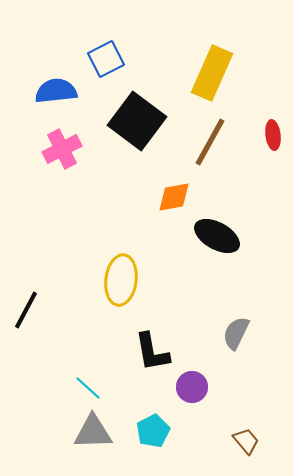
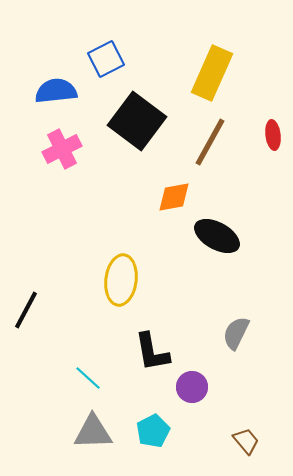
cyan line: moved 10 px up
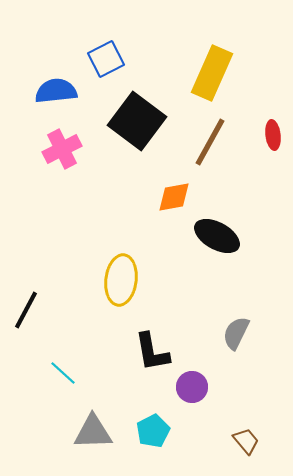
cyan line: moved 25 px left, 5 px up
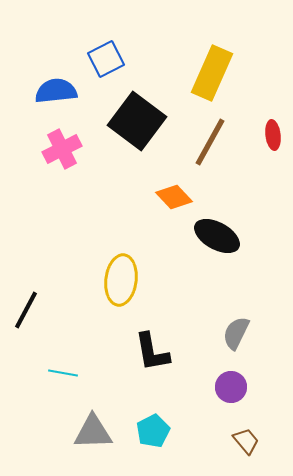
orange diamond: rotated 57 degrees clockwise
cyan line: rotated 32 degrees counterclockwise
purple circle: moved 39 px right
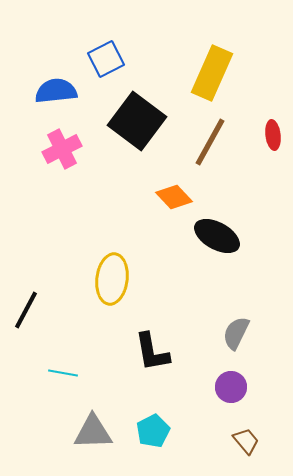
yellow ellipse: moved 9 px left, 1 px up
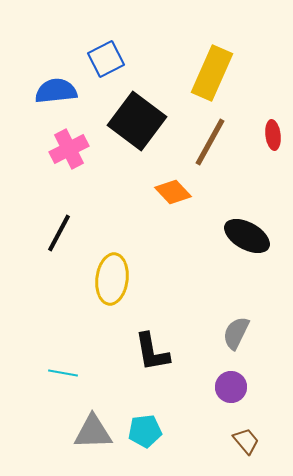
pink cross: moved 7 px right
orange diamond: moved 1 px left, 5 px up
black ellipse: moved 30 px right
black line: moved 33 px right, 77 px up
cyan pentagon: moved 8 px left; rotated 20 degrees clockwise
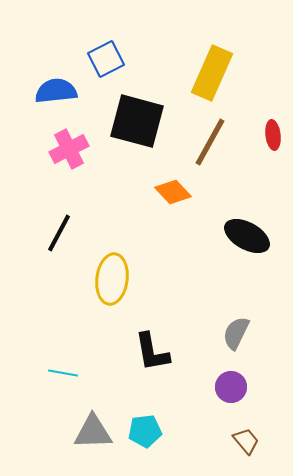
black square: rotated 22 degrees counterclockwise
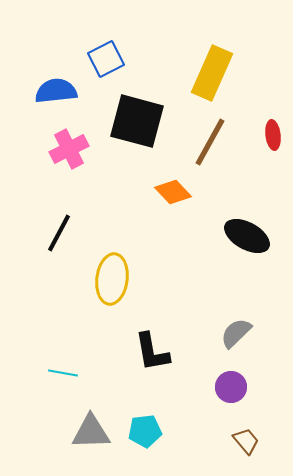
gray semicircle: rotated 20 degrees clockwise
gray triangle: moved 2 px left
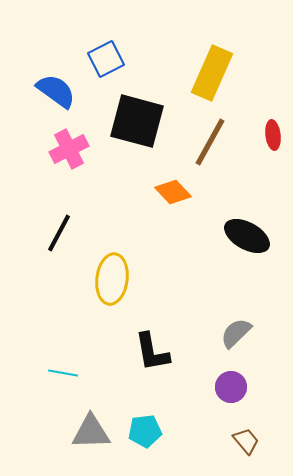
blue semicircle: rotated 42 degrees clockwise
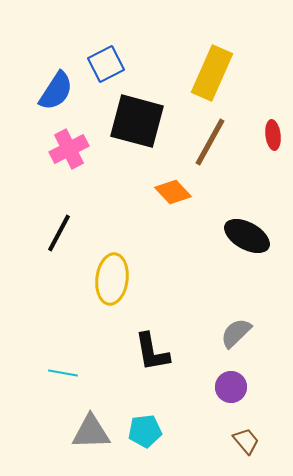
blue square: moved 5 px down
blue semicircle: rotated 87 degrees clockwise
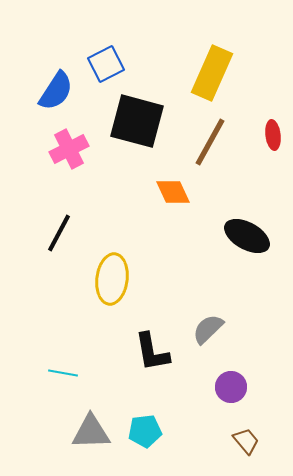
orange diamond: rotated 18 degrees clockwise
gray semicircle: moved 28 px left, 4 px up
